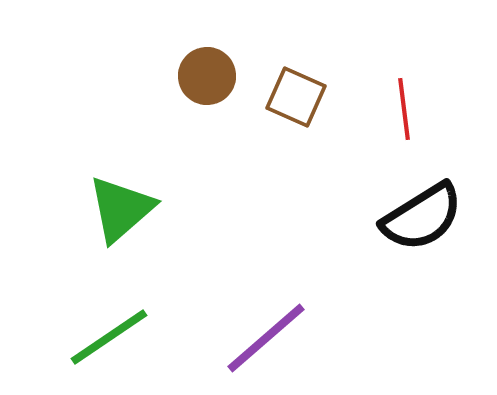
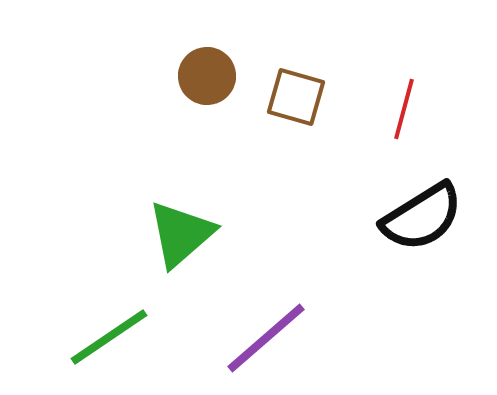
brown square: rotated 8 degrees counterclockwise
red line: rotated 22 degrees clockwise
green triangle: moved 60 px right, 25 px down
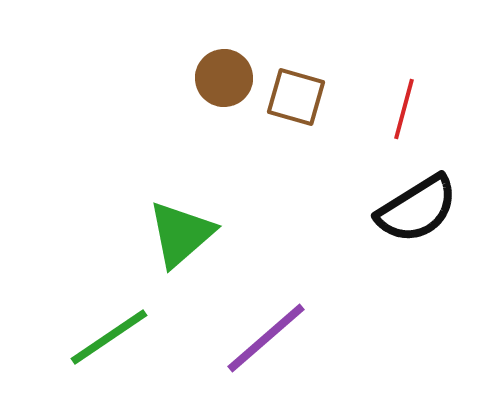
brown circle: moved 17 px right, 2 px down
black semicircle: moved 5 px left, 8 px up
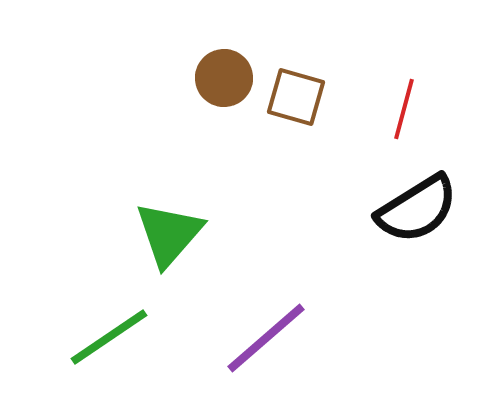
green triangle: moved 12 px left; rotated 8 degrees counterclockwise
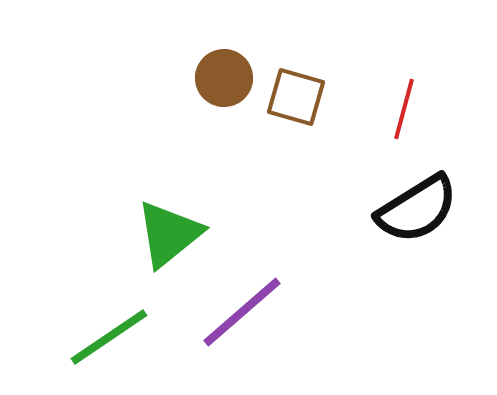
green triangle: rotated 10 degrees clockwise
purple line: moved 24 px left, 26 px up
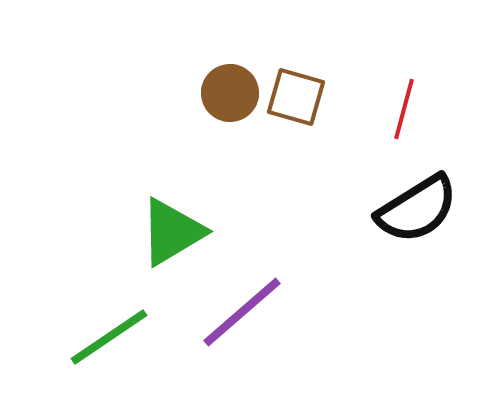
brown circle: moved 6 px right, 15 px down
green triangle: moved 3 px right, 2 px up; rotated 8 degrees clockwise
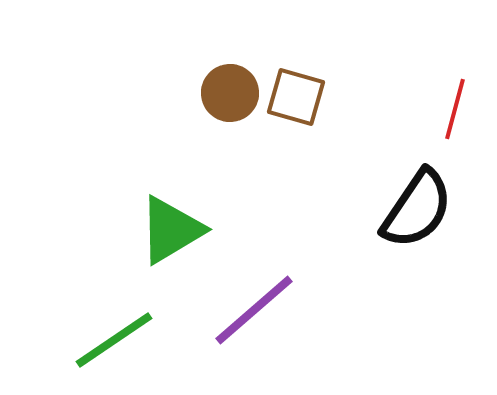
red line: moved 51 px right
black semicircle: rotated 24 degrees counterclockwise
green triangle: moved 1 px left, 2 px up
purple line: moved 12 px right, 2 px up
green line: moved 5 px right, 3 px down
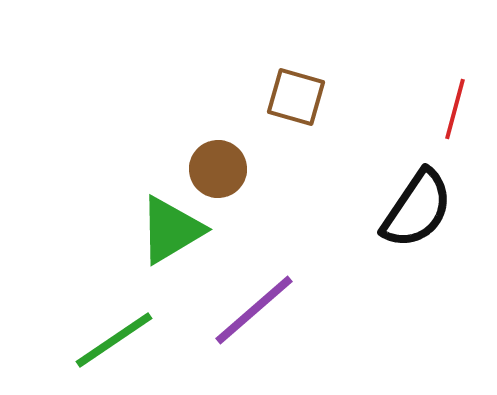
brown circle: moved 12 px left, 76 px down
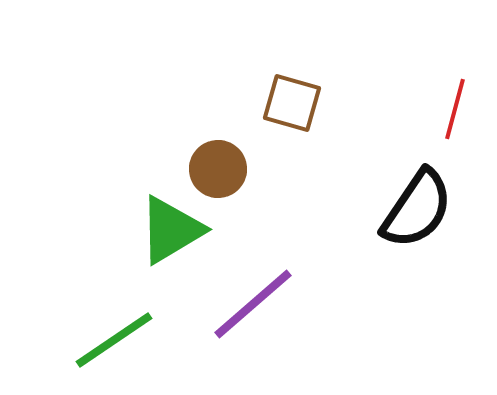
brown square: moved 4 px left, 6 px down
purple line: moved 1 px left, 6 px up
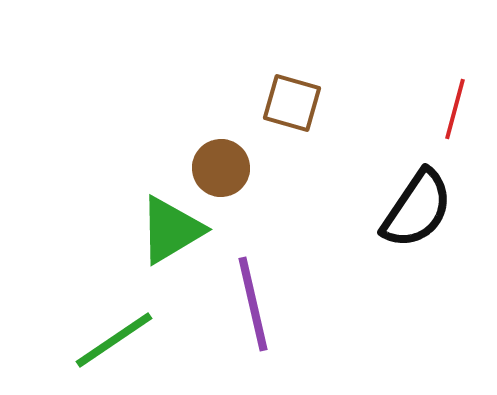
brown circle: moved 3 px right, 1 px up
purple line: rotated 62 degrees counterclockwise
